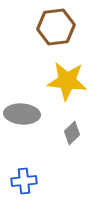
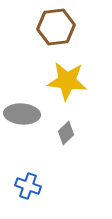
gray diamond: moved 6 px left
blue cross: moved 4 px right, 5 px down; rotated 25 degrees clockwise
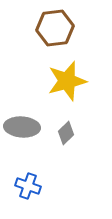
brown hexagon: moved 1 px left, 1 px down
yellow star: rotated 21 degrees counterclockwise
gray ellipse: moved 13 px down
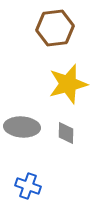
yellow star: moved 1 px right, 3 px down
gray diamond: rotated 45 degrees counterclockwise
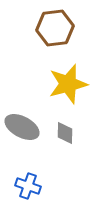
gray ellipse: rotated 24 degrees clockwise
gray diamond: moved 1 px left
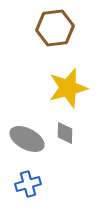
yellow star: moved 4 px down
gray ellipse: moved 5 px right, 12 px down
blue cross: moved 2 px up; rotated 35 degrees counterclockwise
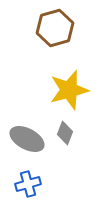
brown hexagon: rotated 9 degrees counterclockwise
yellow star: moved 1 px right, 2 px down
gray diamond: rotated 20 degrees clockwise
